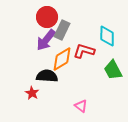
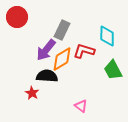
red circle: moved 30 px left
purple arrow: moved 10 px down
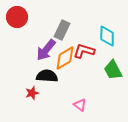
orange diamond: moved 3 px right, 1 px up
red star: rotated 24 degrees clockwise
pink triangle: moved 1 px left, 1 px up
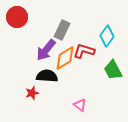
cyan diamond: rotated 35 degrees clockwise
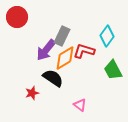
gray rectangle: moved 6 px down
black semicircle: moved 6 px right, 2 px down; rotated 30 degrees clockwise
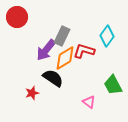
green trapezoid: moved 15 px down
pink triangle: moved 9 px right, 3 px up
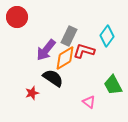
gray rectangle: moved 7 px right
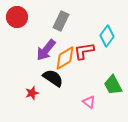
gray rectangle: moved 8 px left, 15 px up
red L-shape: rotated 25 degrees counterclockwise
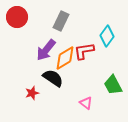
pink triangle: moved 3 px left, 1 px down
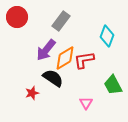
gray rectangle: rotated 12 degrees clockwise
cyan diamond: rotated 15 degrees counterclockwise
red L-shape: moved 9 px down
pink triangle: rotated 24 degrees clockwise
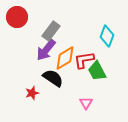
gray rectangle: moved 10 px left, 10 px down
green trapezoid: moved 16 px left, 14 px up
